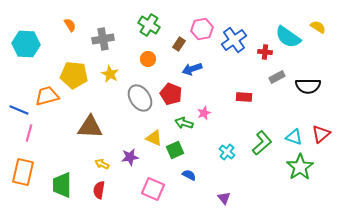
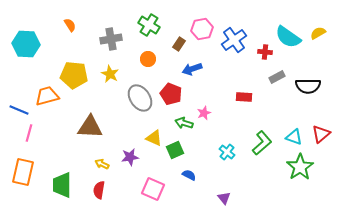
yellow semicircle: moved 6 px down; rotated 63 degrees counterclockwise
gray cross: moved 8 px right
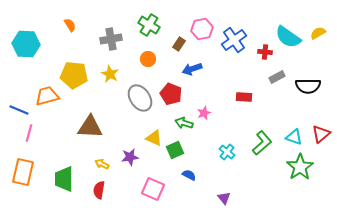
green trapezoid: moved 2 px right, 6 px up
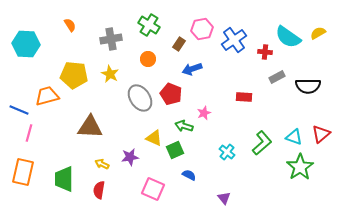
green arrow: moved 3 px down
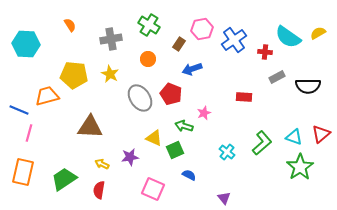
green trapezoid: rotated 56 degrees clockwise
